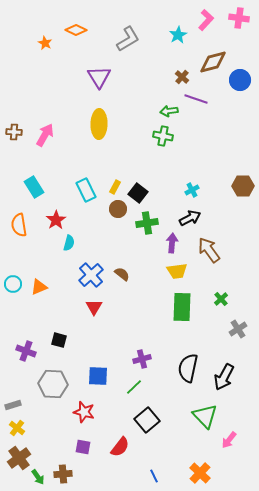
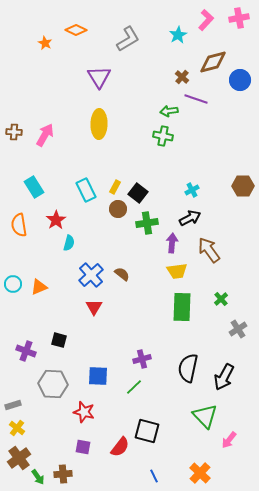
pink cross at (239, 18): rotated 18 degrees counterclockwise
black square at (147, 420): moved 11 px down; rotated 35 degrees counterclockwise
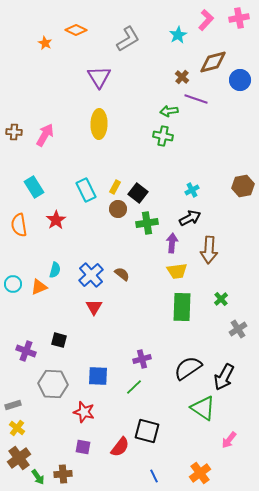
brown hexagon at (243, 186): rotated 10 degrees counterclockwise
cyan semicircle at (69, 243): moved 14 px left, 27 px down
brown arrow at (209, 250): rotated 140 degrees counterclockwise
black semicircle at (188, 368): rotated 44 degrees clockwise
green triangle at (205, 416): moved 2 px left, 8 px up; rotated 12 degrees counterclockwise
orange cross at (200, 473): rotated 10 degrees clockwise
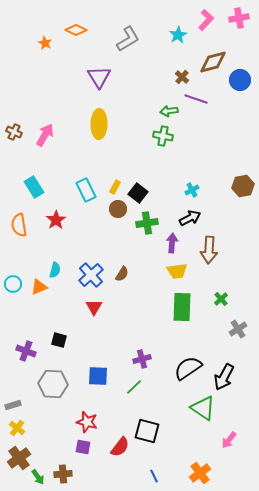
brown cross at (14, 132): rotated 21 degrees clockwise
brown semicircle at (122, 274): rotated 84 degrees clockwise
red star at (84, 412): moved 3 px right, 10 px down
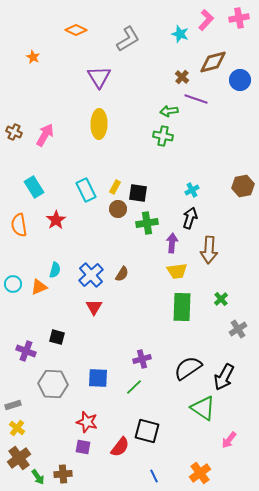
cyan star at (178, 35): moved 2 px right, 1 px up; rotated 24 degrees counterclockwise
orange star at (45, 43): moved 12 px left, 14 px down
black square at (138, 193): rotated 30 degrees counterclockwise
black arrow at (190, 218): rotated 45 degrees counterclockwise
black square at (59, 340): moved 2 px left, 3 px up
blue square at (98, 376): moved 2 px down
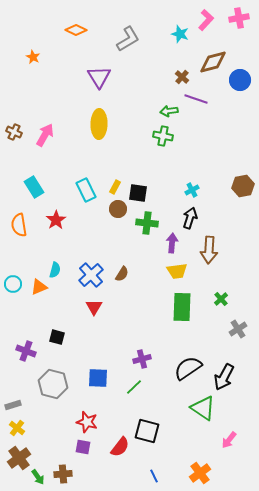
green cross at (147, 223): rotated 15 degrees clockwise
gray hexagon at (53, 384): rotated 12 degrees clockwise
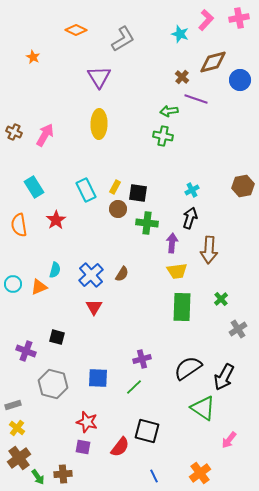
gray L-shape at (128, 39): moved 5 px left
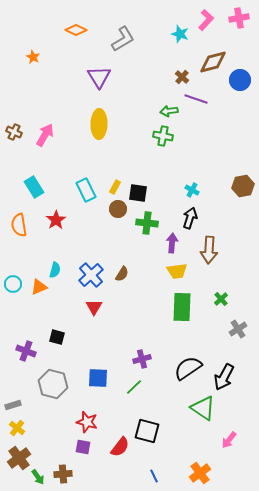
cyan cross at (192, 190): rotated 32 degrees counterclockwise
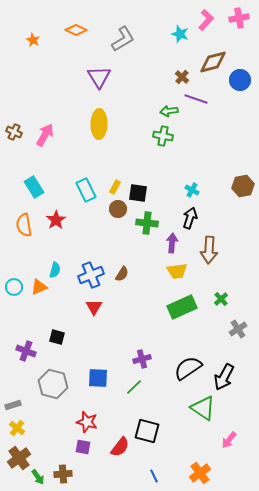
orange star at (33, 57): moved 17 px up
orange semicircle at (19, 225): moved 5 px right
blue cross at (91, 275): rotated 20 degrees clockwise
cyan circle at (13, 284): moved 1 px right, 3 px down
green rectangle at (182, 307): rotated 64 degrees clockwise
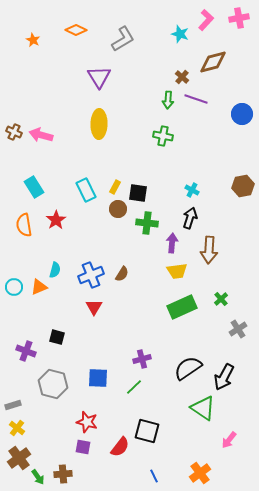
blue circle at (240, 80): moved 2 px right, 34 px down
green arrow at (169, 111): moved 1 px left, 11 px up; rotated 78 degrees counterclockwise
pink arrow at (45, 135): moved 4 px left; rotated 105 degrees counterclockwise
